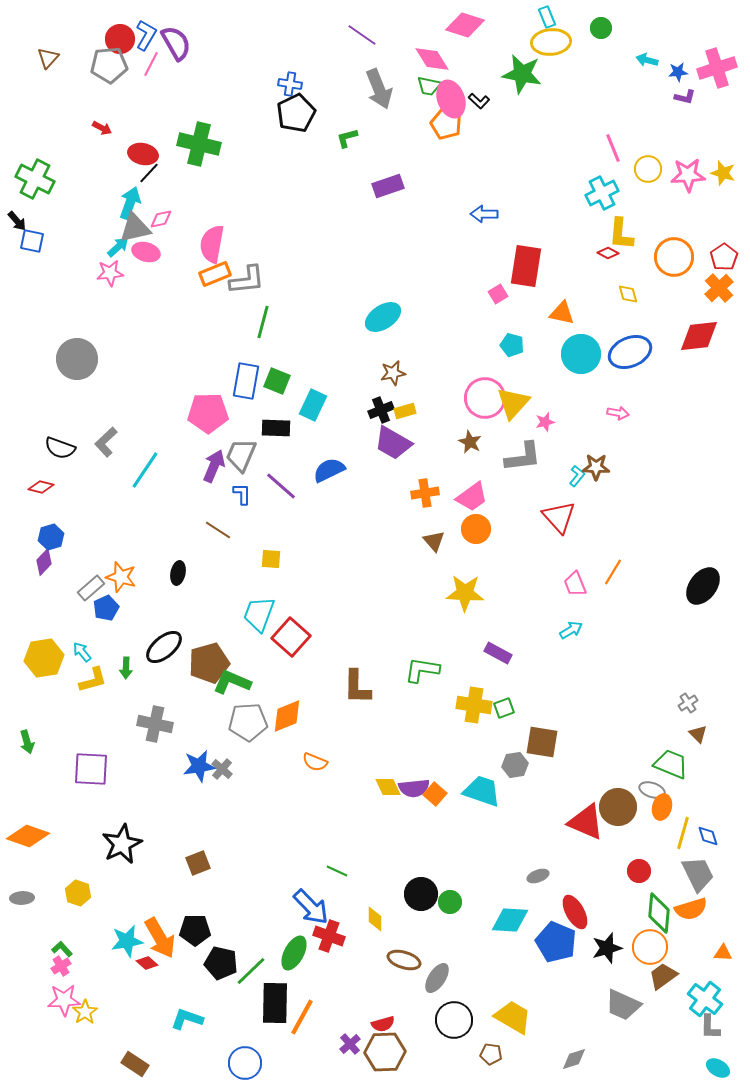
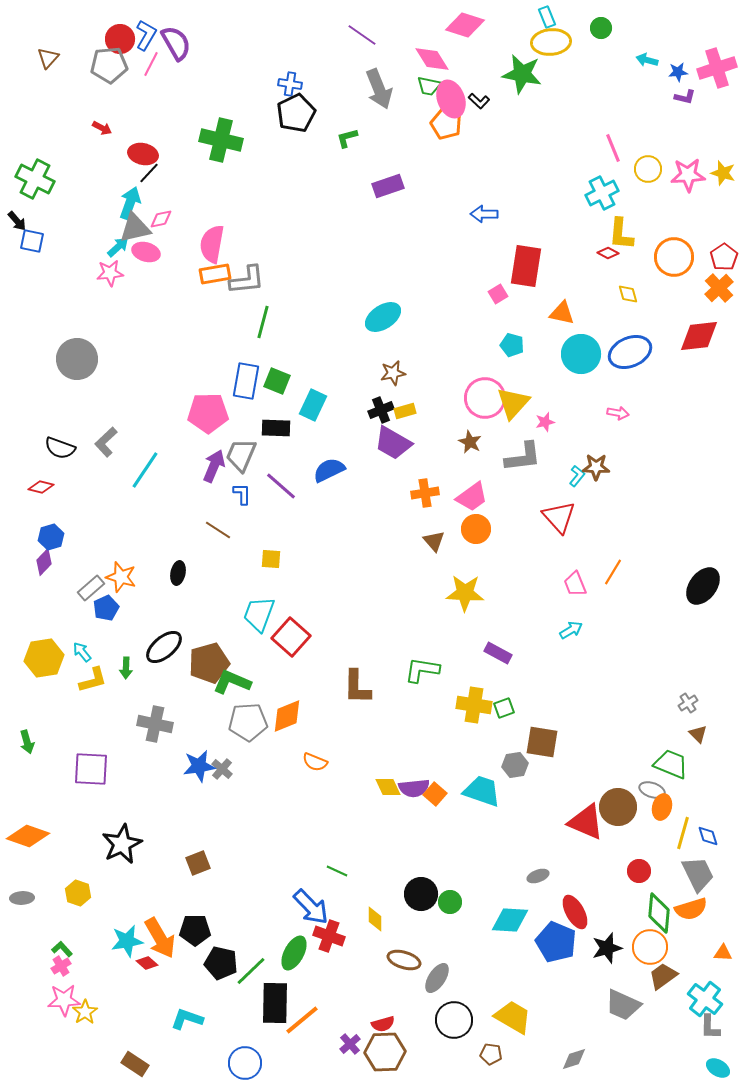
green cross at (199, 144): moved 22 px right, 4 px up
orange rectangle at (215, 274): rotated 12 degrees clockwise
orange line at (302, 1017): moved 3 px down; rotated 21 degrees clockwise
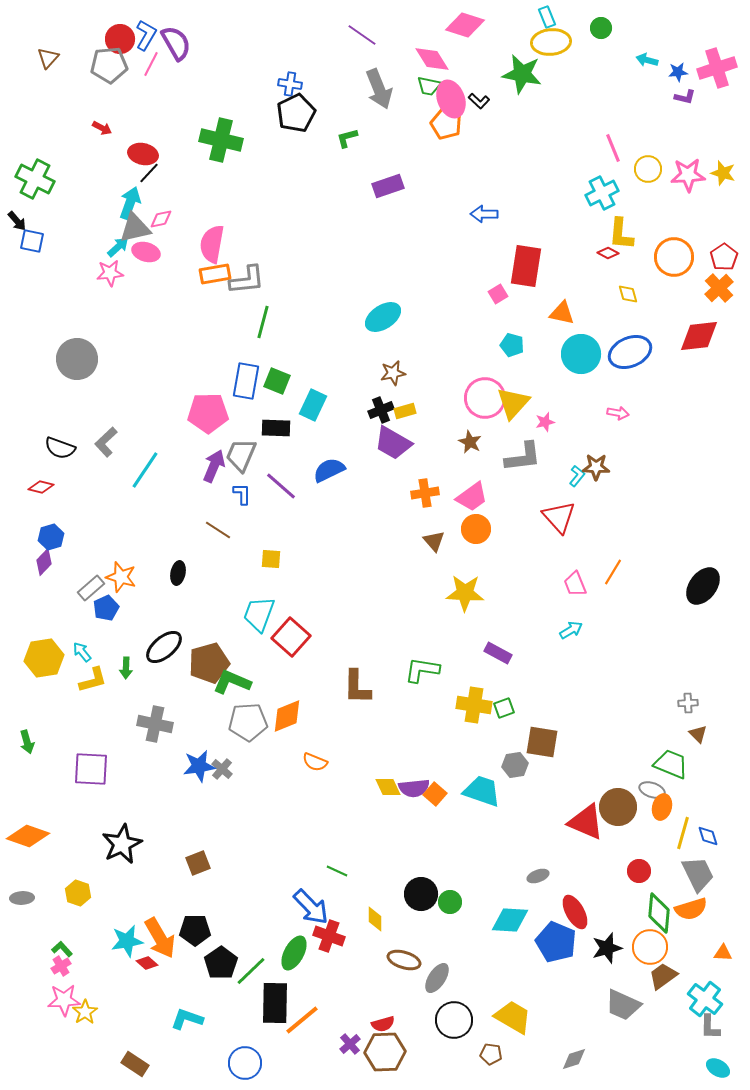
gray cross at (688, 703): rotated 30 degrees clockwise
black pentagon at (221, 963): rotated 24 degrees clockwise
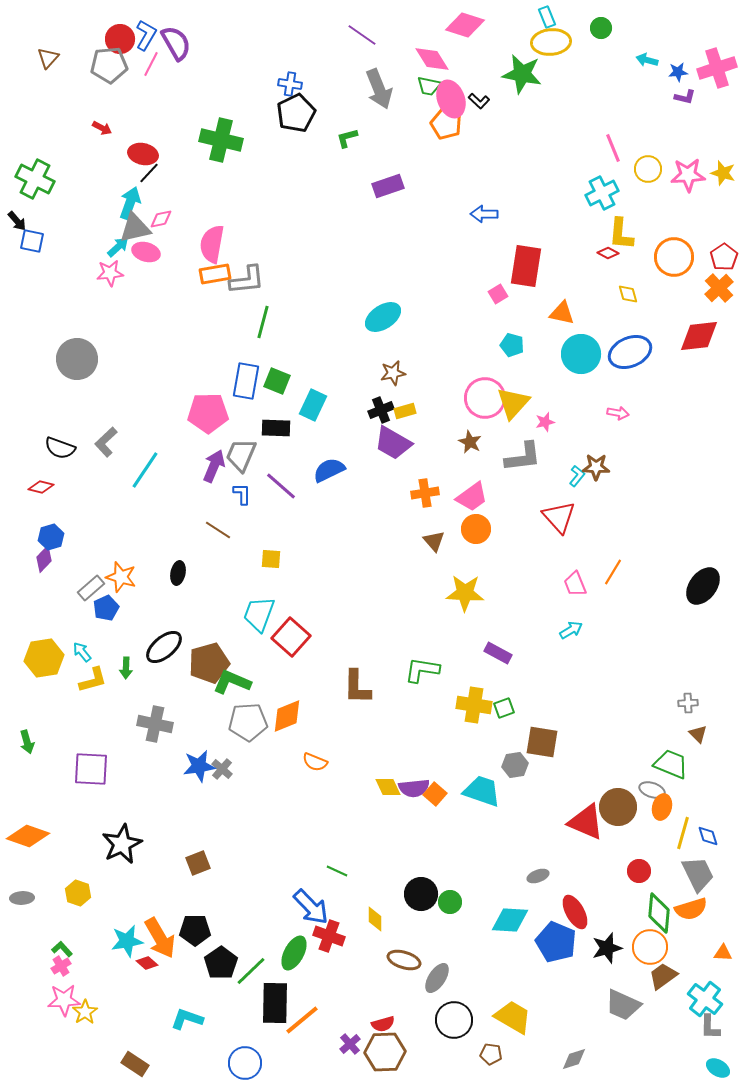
purple diamond at (44, 562): moved 3 px up
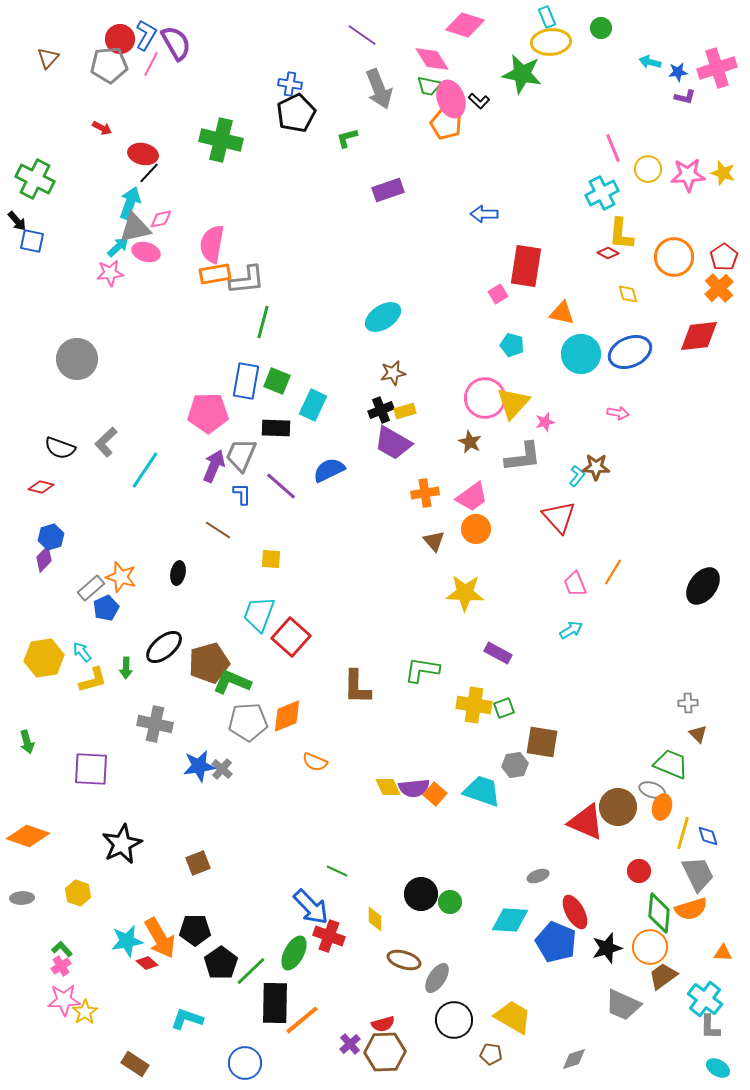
cyan arrow at (647, 60): moved 3 px right, 2 px down
purple rectangle at (388, 186): moved 4 px down
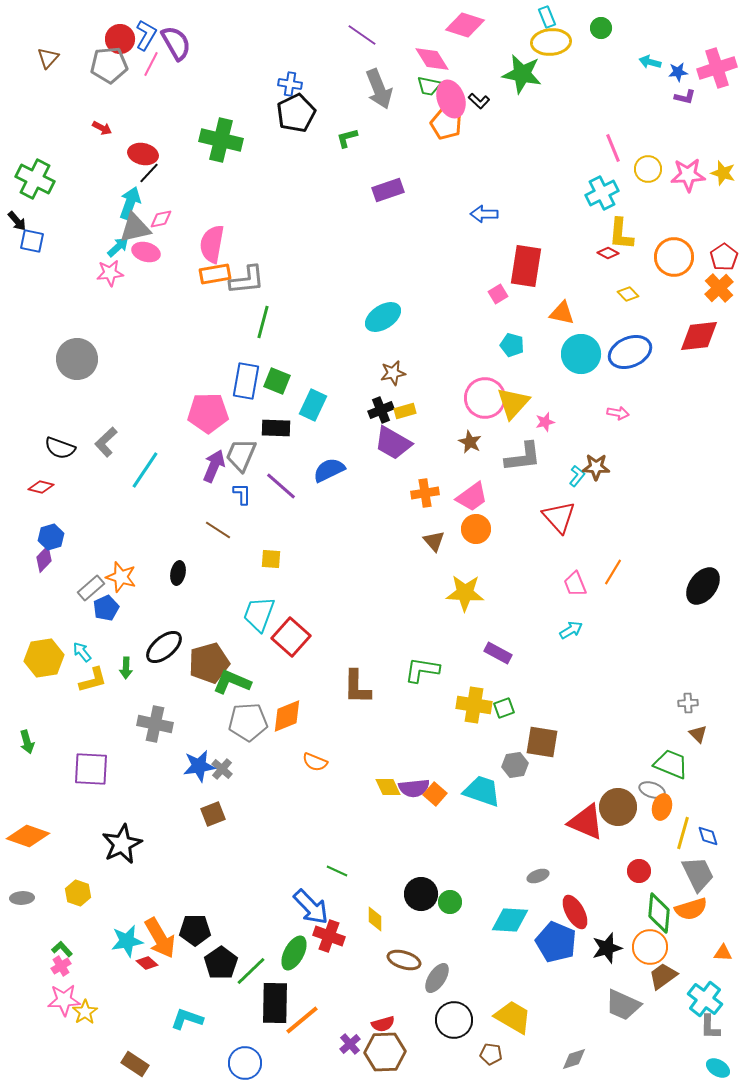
yellow diamond at (628, 294): rotated 30 degrees counterclockwise
brown square at (198, 863): moved 15 px right, 49 px up
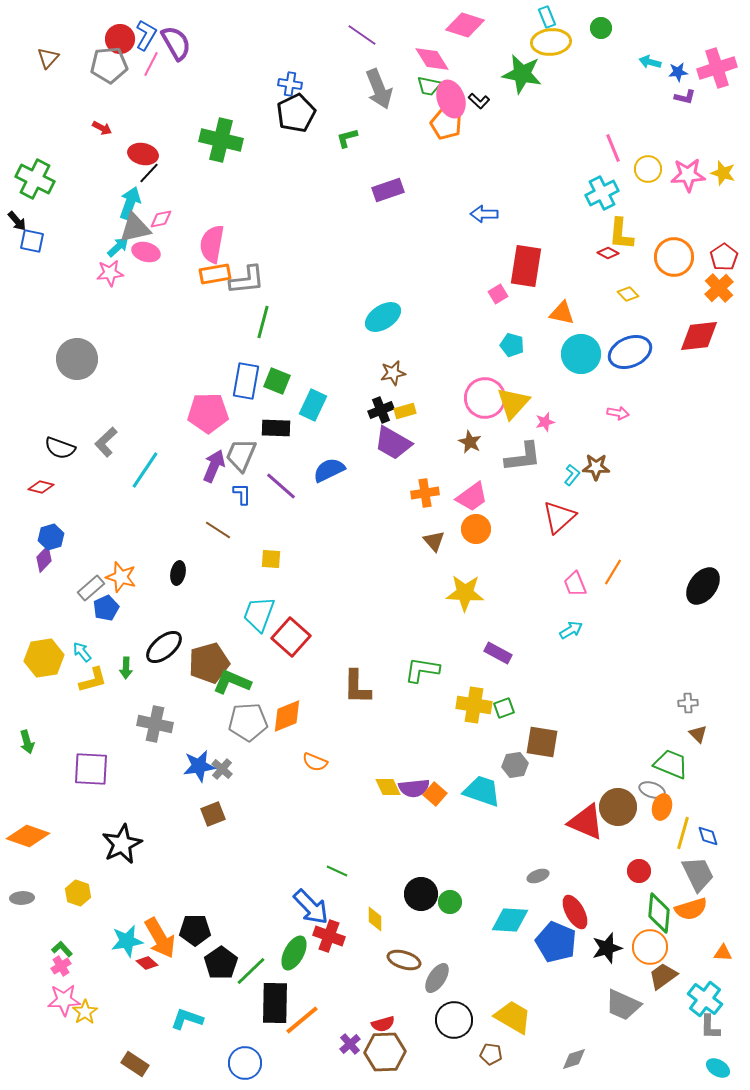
cyan L-shape at (577, 476): moved 5 px left, 1 px up
red triangle at (559, 517): rotated 30 degrees clockwise
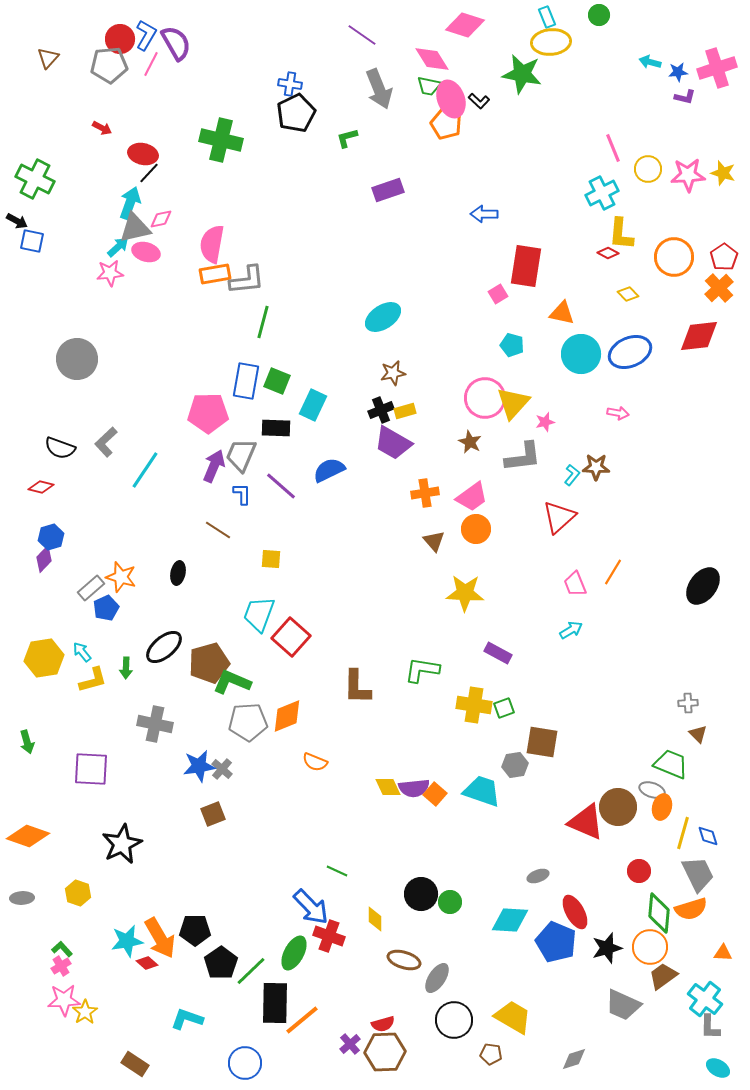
green circle at (601, 28): moved 2 px left, 13 px up
black arrow at (17, 221): rotated 20 degrees counterclockwise
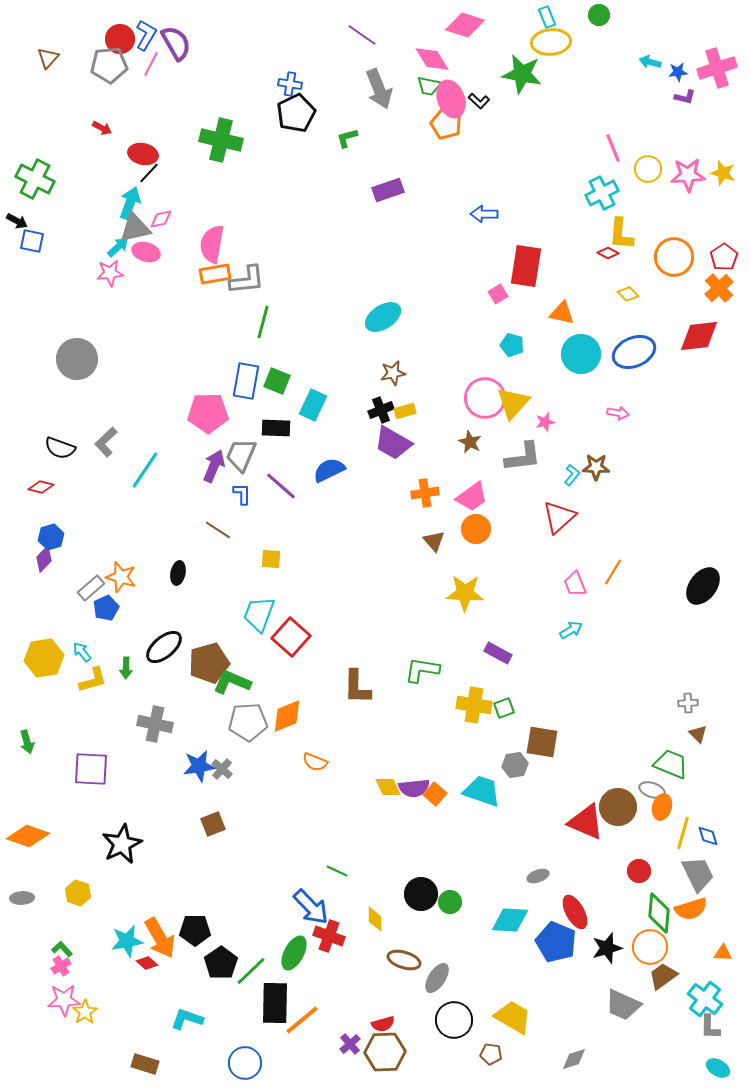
blue ellipse at (630, 352): moved 4 px right
brown square at (213, 814): moved 10 px down
brown rectangle at (135, 1064): moved 10 px right; rotated 16 degrees counterclockwise
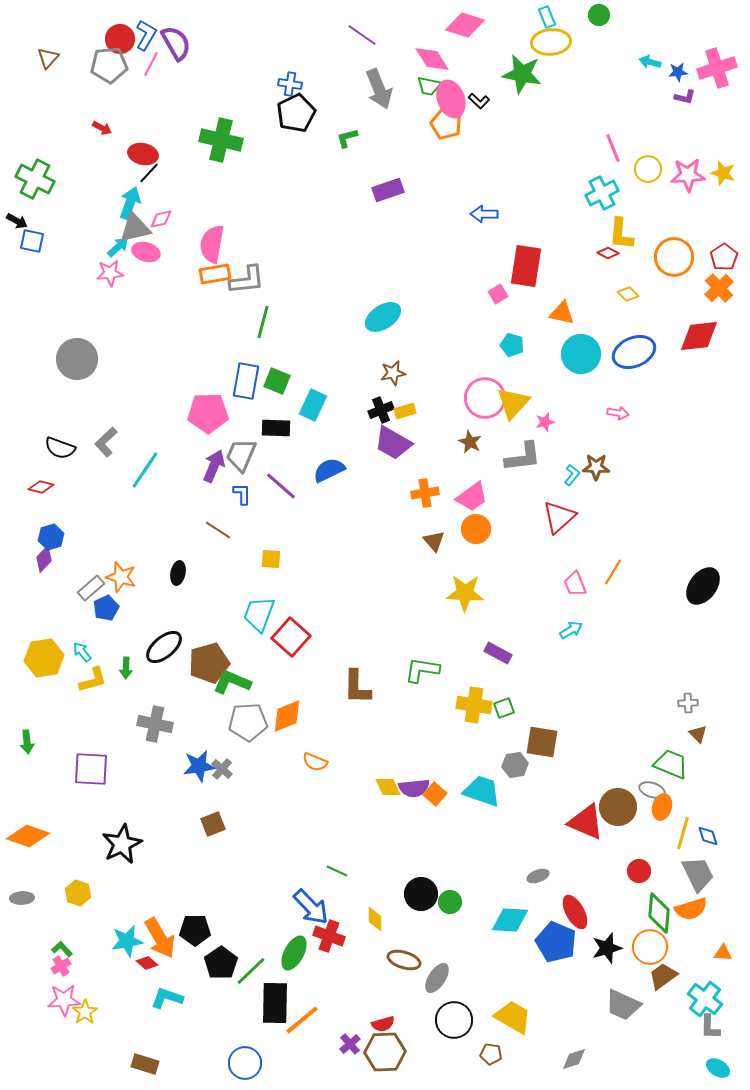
green arrow at (27, 742): rotated 10 degrees clockwise
cyan L-shape at (187, 1019): moved 20 px left, 21 px up
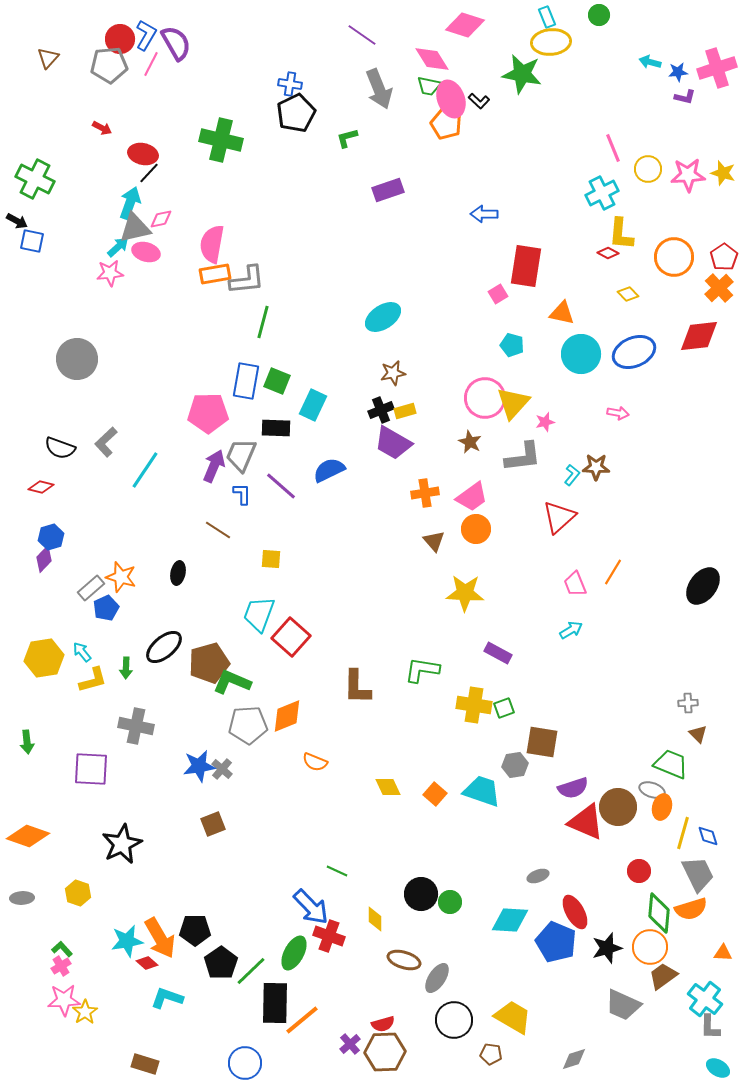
gray pentagon at (248, 722): moved 3 px down
gray cross at (155, 724): moved 19 px left, 2 px down
purple semicircle at (414, 788): moved 159 px right; rotated 12 degrees counterclockwise
